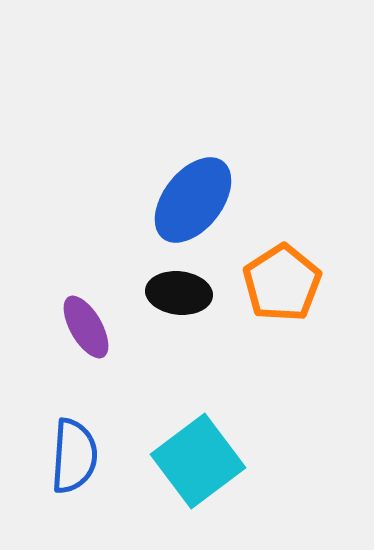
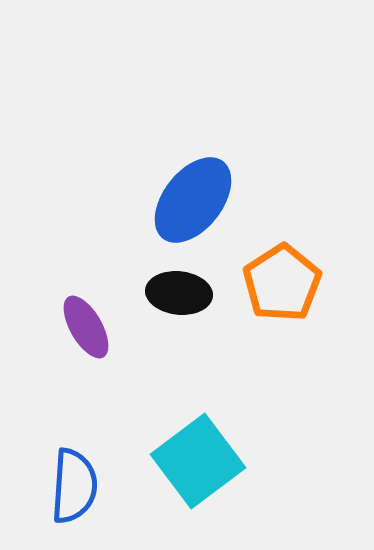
blue semicircle: moved 30 px down
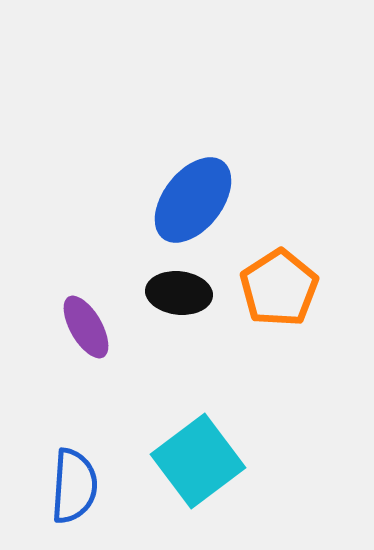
orange pentagon: moved 3 px left, 5 px down
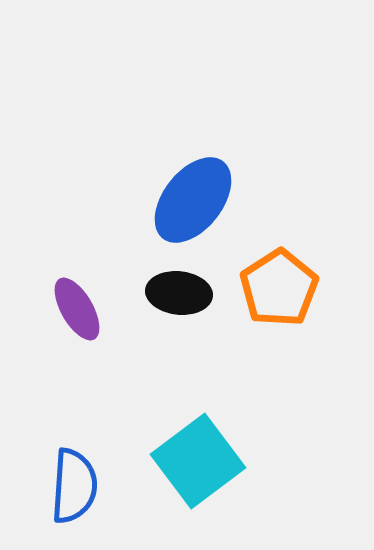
purple ellipse: moved 9 px left, 18 px up
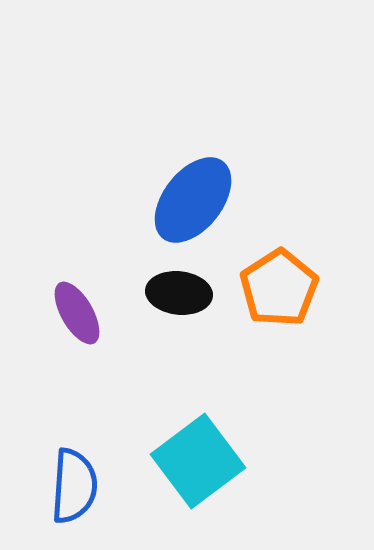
purple ellipse: moved 4 px down
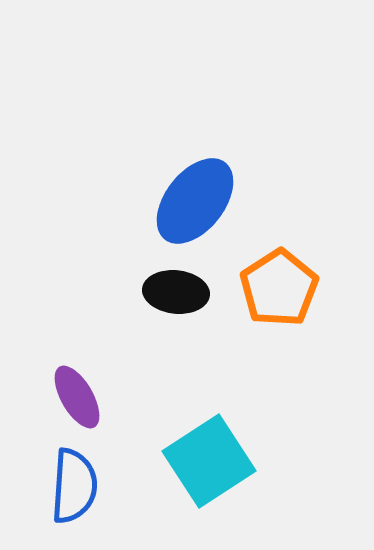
blue ellipse: moved 2 px right, 1 px down
black ellipse: moved 3 px left, 1 px up
purple ellipse: moved 84 px down
cyan square: moved 11 px right; rotated 4 degrees clockwise
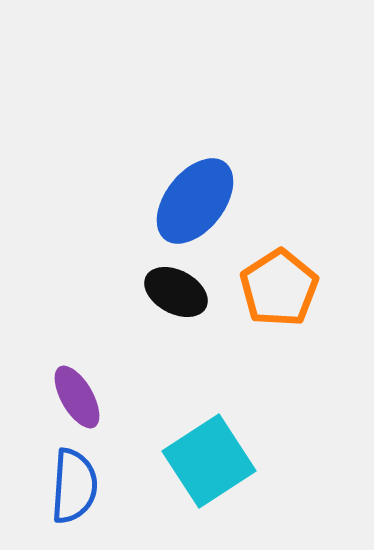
black ellipse: rotated 22 degrees clockwise
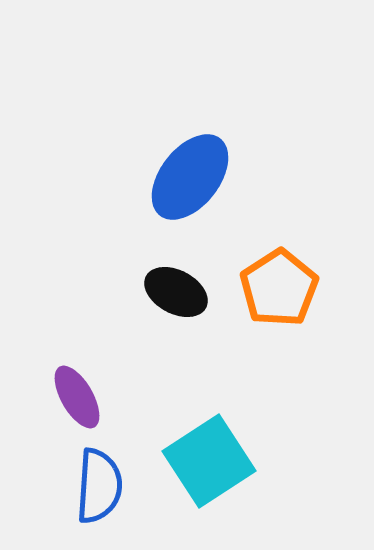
blue ellipse: moved 5 px left, 24 px up
blue semicircle: moved 25 px right
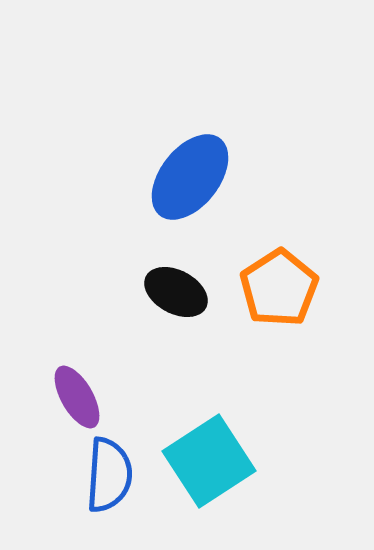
blue semicircle: moved 10 px right, 11 px up
